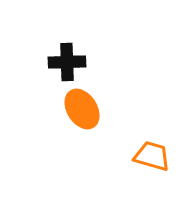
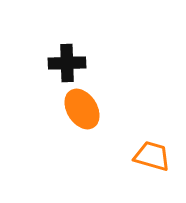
black cross: moved 1 px down
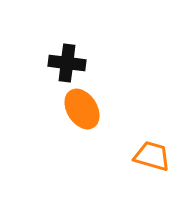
black cross: rotated 9 degrees clockwise
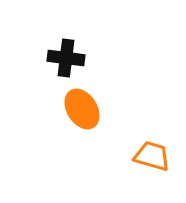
black cross: moved 1 px left, 5 px up
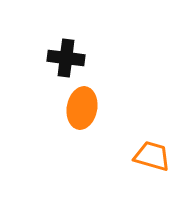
orange ellipse: moved 1 px up; rotated 42 degrees clockwise
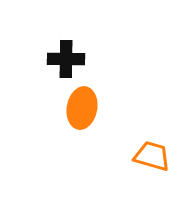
black cross: moved 1 px down; rotated 6 degrees counterclockwise
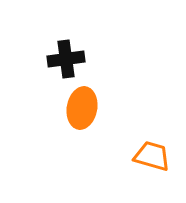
black cross: rotated 9 degrees counterclockwise
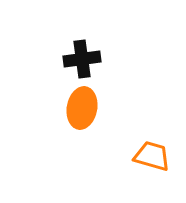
black cross: moved 16 px right
